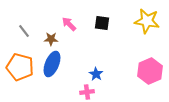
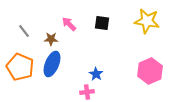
orange pentagon: rotated 8 degrees clockwise
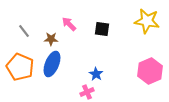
black square: moved 6 px down
pink cross: rotated 16 degrees counterclockwise
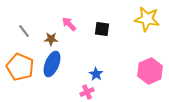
yellow star: moved 2 px up
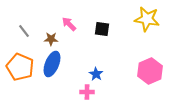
pink cross: rotated 24 degrees clockwise
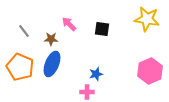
blue star: rotated 24 degrees clockwise
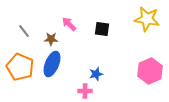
pink cross: moved 2 px left, 1 px up
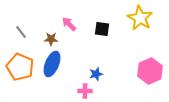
yellow star: moved 7 px left, 1 px up; rotated 20 degrees clockwise
gray line: moved 3 px left, 1 px down
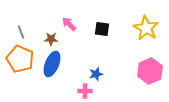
yellow star: moved 6 px right, 10 px down
gray line: rotated 16 degrees clockwise
orange pentagon: moved 8 px up
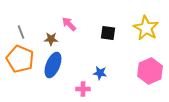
black square: moved 6 px right, 4 px down
blue ellipse: moved 1 px right, 1 px down
blue star: moved 4 px right, 1 px up; rotated 24 degrees clockwise
pink cross: moved 2 px left, 2 px up
